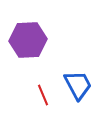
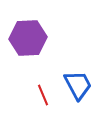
purple hexagon: moved 2 px up
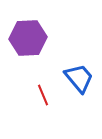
blue trapezoid: moved 1 px right, 7 px up; rotated 12 degrees counterclockwise
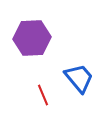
purple hexagon: moved 4 px right
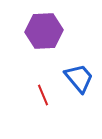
purple hexagon: moved 12 px right, 7 px up
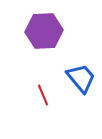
blue trapezoid: moved 2 px right
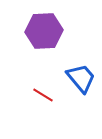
red line: rotated 35 degrees counterclockwise
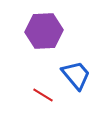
blue trapezoid: moved 5 px left, 3 px up
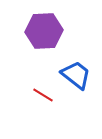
blue trapezoid: rotated 12 degrees counterclockwise
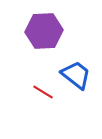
red line: moved 3 px up
